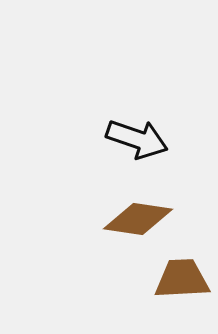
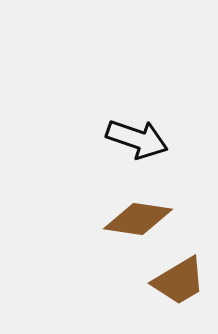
brown trapezoid: moved 3 px left, 2 px down; rotated 152 degrees clockwise
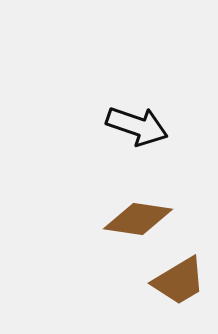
black arrow: moved 13 px up
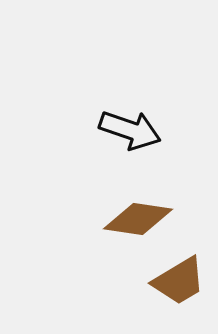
black arrow: moved 7 px left, 4 px down
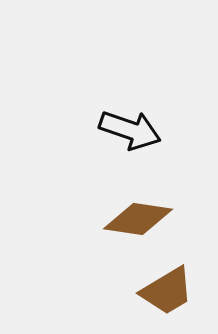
brown trapezoid: moved 12 px left, 10 px down
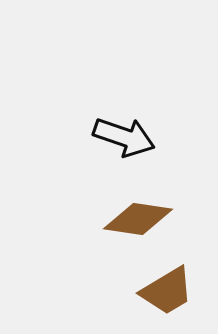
black arrow: moved 6 px left, 7 px down
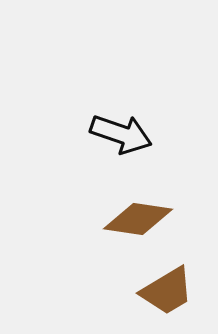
black arrow: moved 3 px left, 3 px up
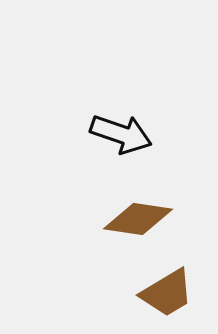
brown trapezoid: moved 2 px down
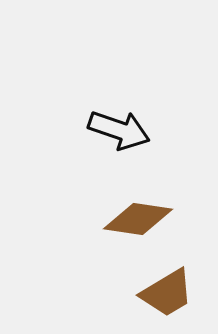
black arrow: moved 2 px left, 4 px up
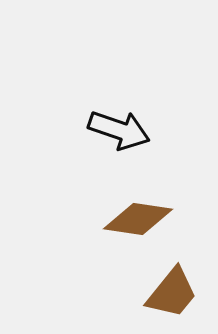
brown trapezoid: moved 5 px right; rotated 20 degrees counterclockwise
